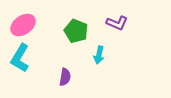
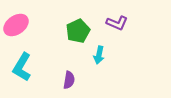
pink ellipse: moved 7 px left
green pentagon: moved 2 px right; rotated 25 degrees clockwise
cyan L-shape: moved 2 px right, 9 px down
purple semicircle: moved 4 px right, 3 px down
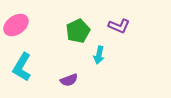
purple L-shape: moved 2 px right, 3 px down
purple semicircle: rotated 60 degrees clockwise
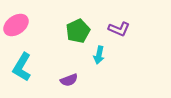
purple L-shape: moved 3 px down
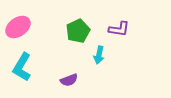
pink ellipse: moved 2 px right, 2 px down
purple L-shape: rotated 15 degrees counterclockwise
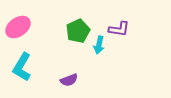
cyan arrow: moved 10 px up
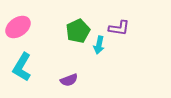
purple L-shape: moved 1 px up
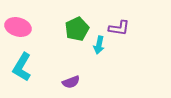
pink ellipse: rotated 50 degrees clockwise
green pentagon: moved 1 px left, 2 px up
purple semicircle: moved 2 px right, 2 px down
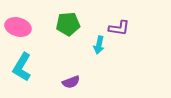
green pentagon: moved 9 px left, 5 px up; rotated 20 degrees clockwise
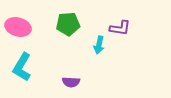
purple L-shape: moved 1 px right
purple semicircle: rotated 24 degrees clockwise
